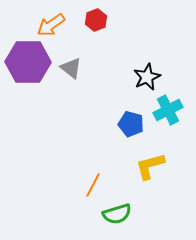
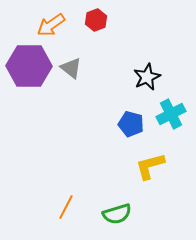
purple hexagon: moved 1 px right, 4 px down
cyan cross: moved 3 px right, 4 px down
orange line: moved 27 px left, 22 px down
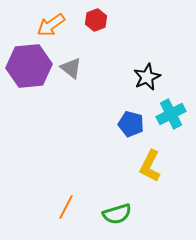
purple hexagon: rotated 6 degrees counterclockwise
yellow L-shape: rotated 48 degrees counterclockwise
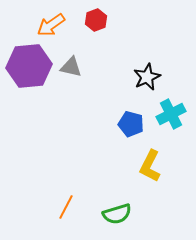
gray triangle: moved 1 px up; rotated 25 degrees counterclockwise
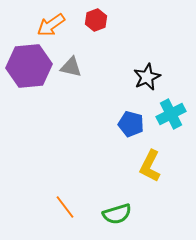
orange line: moved 1 px left; rotated 65 degrees counterclockwise
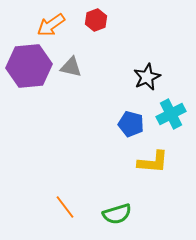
yellow L-shape: moved 3 px right, 4 px up; rotated 112 degrees counterclockwise
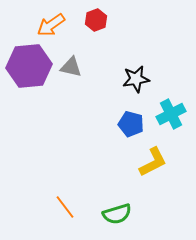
black star: moved 11 px left, 2 px down; rotated 16 degrees clockwise
yellow L-shape: rotated 32 degrees counterclockwise
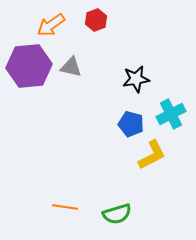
yellow L-shape: moved 1 px left, 7 px up
orange line: rotated 45 degrees counterclockwise
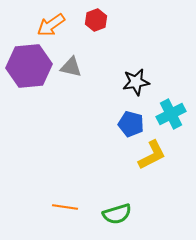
black star: moved 3 px down
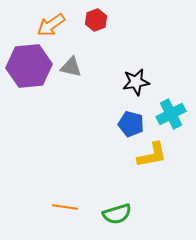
yellow L-shape: rotated 16 degrees clockwise
